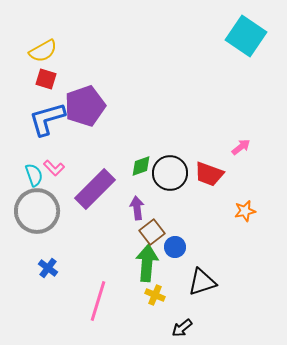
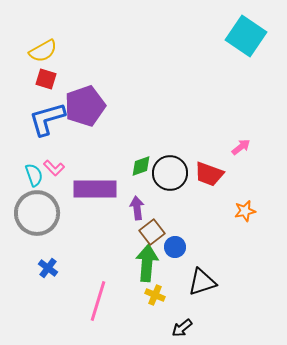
purple rectangle: rotated 45 degrees clockwise
gray circle: moved 2 px down
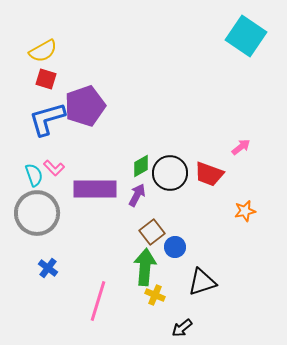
green diamond: rotated 10 degrees counterclockwise
purple arrow: moved 13 px up; rotated 35 degrees clockwise
green arrow: moved 2 px left, 4 px down
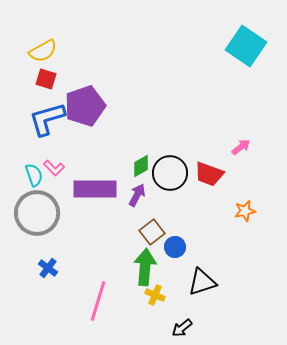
cyan square: moved 10 px down
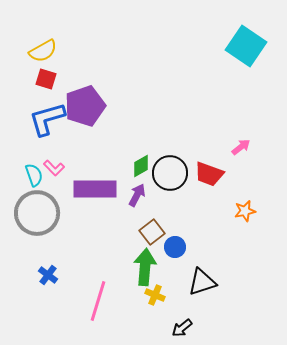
blue cross: moved 7 px down
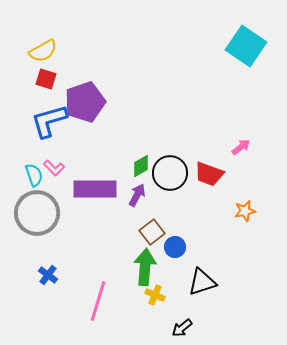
purple pentagon: moved 4 px up
blue L-shape: moved 2 px right, 2 px down
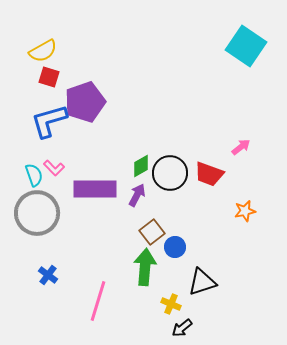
red square: moved 3 px right, 2 px up
yellow cross: moved 16 px right, 9 px down
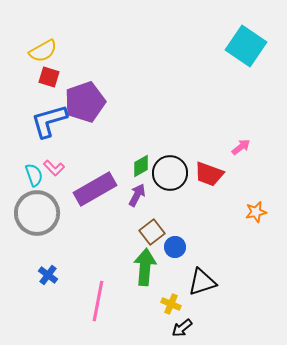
purple rectangle: rotated 30 degrees counterclockwise
orange star: moved 11 px right, 1 px down
pink line: rotated 6 degrees counterclockwise
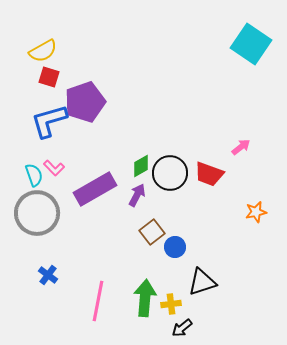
cyan square: moved 5 px right, 2 px up
green arrow: moved 31 px down
yellow cross: rotated 30 degrees counterclockwise
